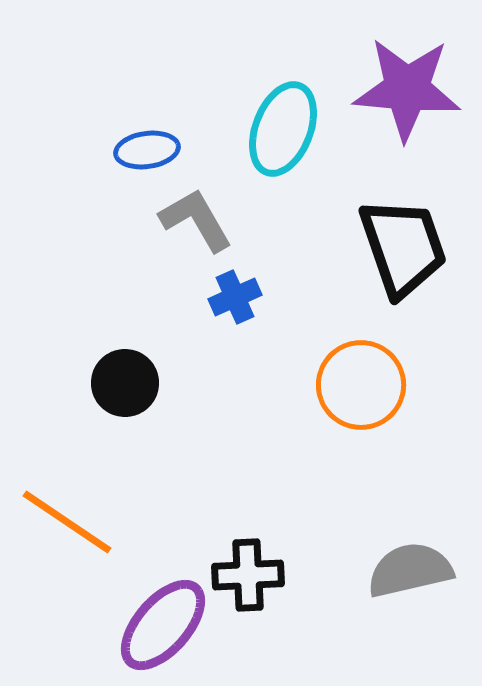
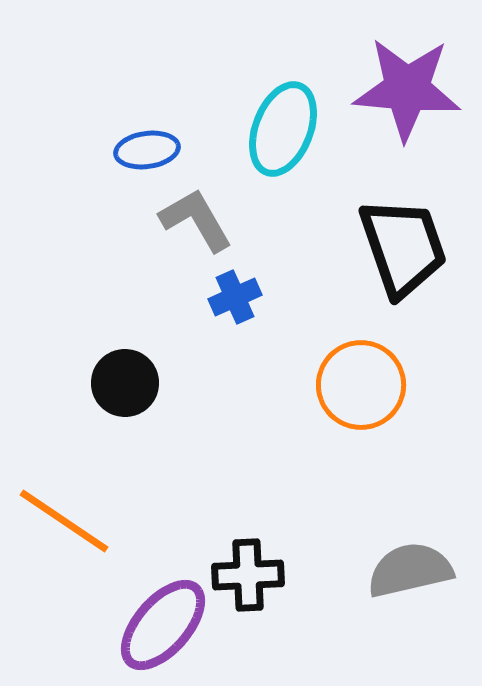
orange line: moved 3 px left, 1 px up
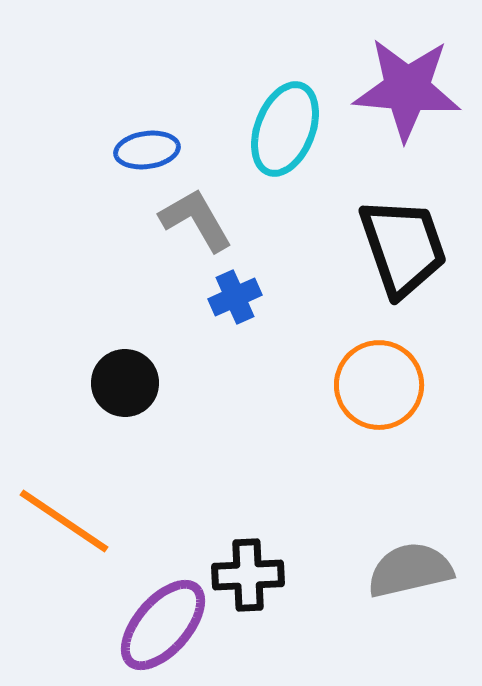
cyan ellipse: moved 2 px right
orange circle: moved 18 px right
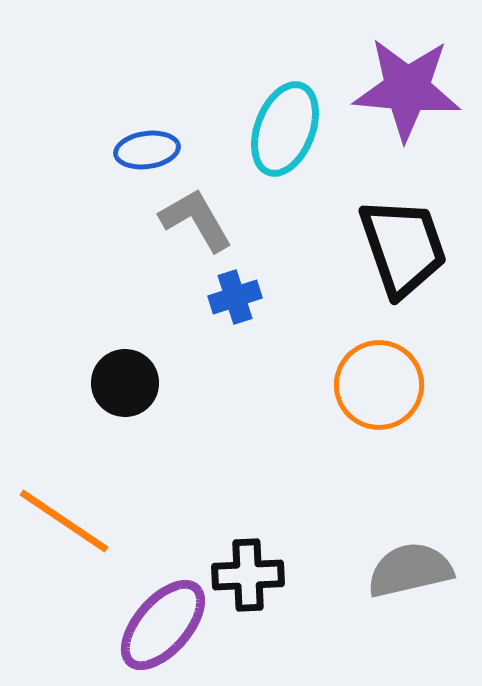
blue cross: rotated 6 degrees clockwise
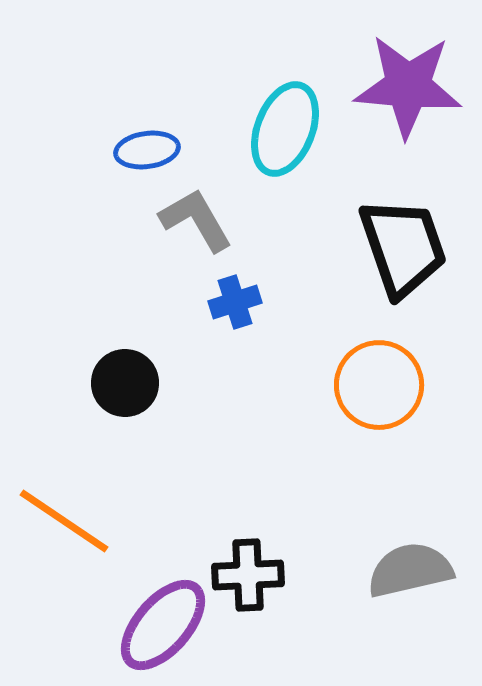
purple star: moved 1 px right, 3 px up
blue cross: moved 5 px down
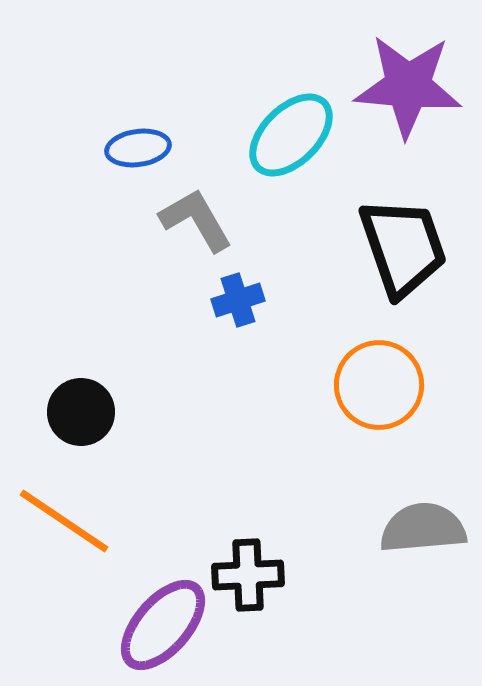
cyan ellipse: moved 6 px right, 6 px down; rotated 24 degrees clockwise
blue ellipse: moved 9 px left, 2 px up
blue cross: moved 3 px right, 2 px up
black circle: moved 44 px left, 29 px down
gray semicircle: moved 13 px right, 42 px up; rotated 8 degrees clockwise
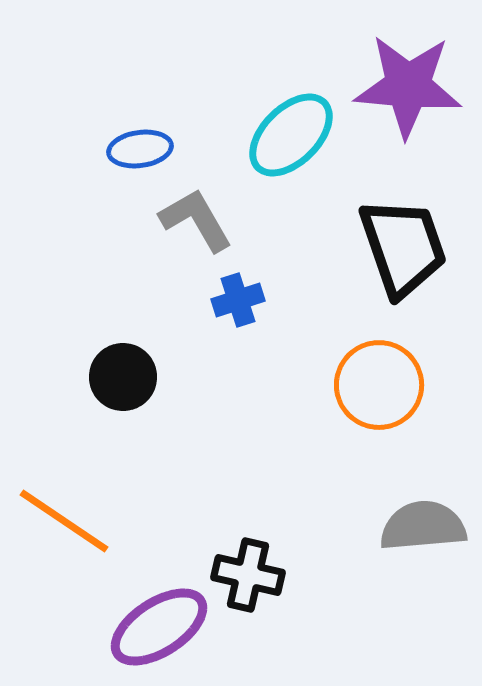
blue ellipse: moved 2 px right, 1 px down
black circle: moved 42 px right, 35 px up
gray semicircle: moved 2 px up
black cross: rotated 16 degrees clockwise
purple ellipse: moved 4 px left, 2 px down; rotated 16 degrees clockwise
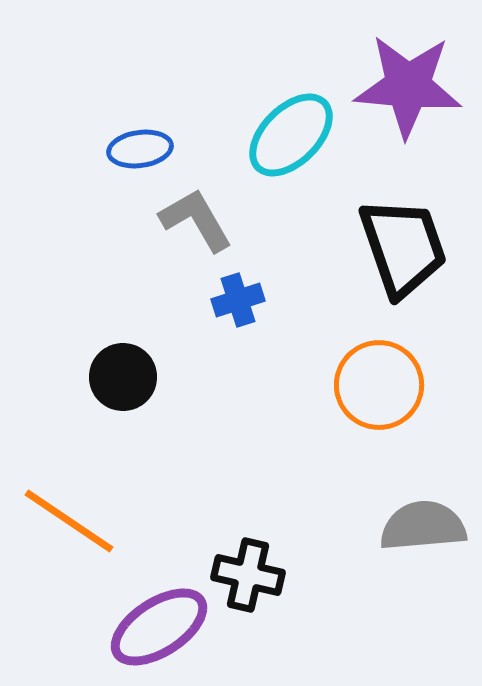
orange line: moved 5 px right
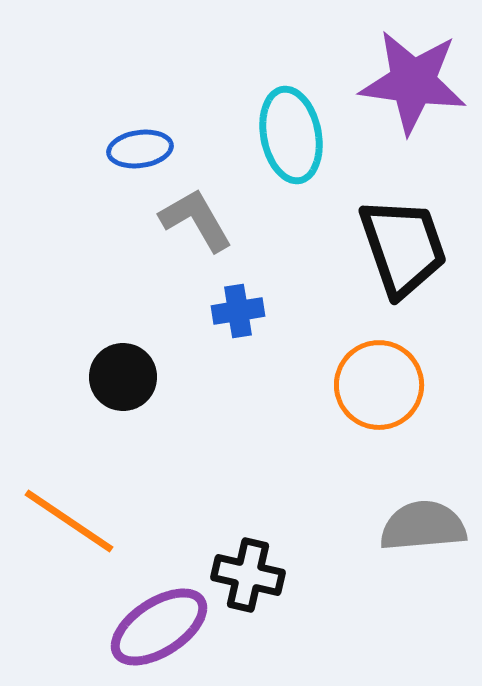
purple star: moved 5 px right, 4 px up; rotated 3 degrees clockwise
cyan ellipse: rotated 56 degrees counterclockwise
blue cross: moved 11 px down; rotated 9 degrees clockwise
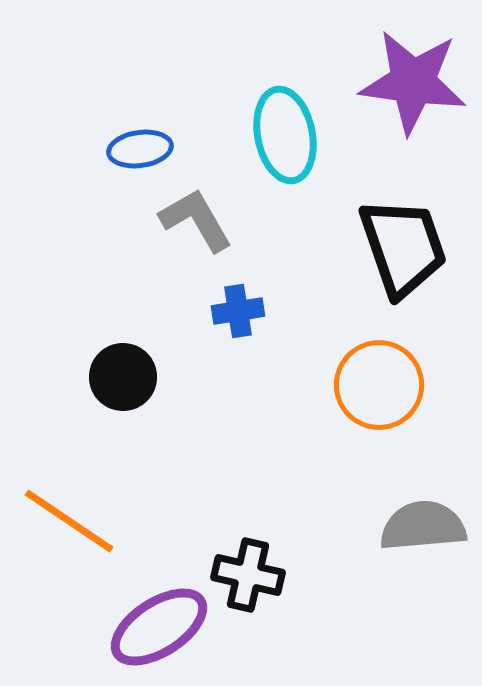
cyan ellipse: moved 6 px left
